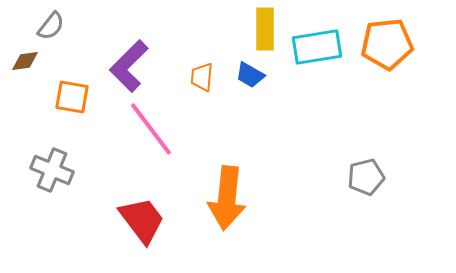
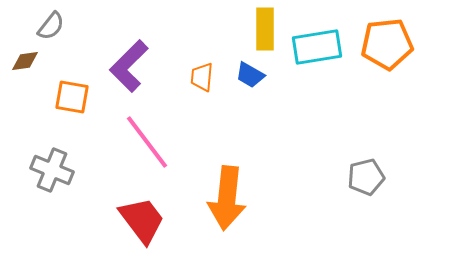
pink line: moved 4 px left, 13 px down
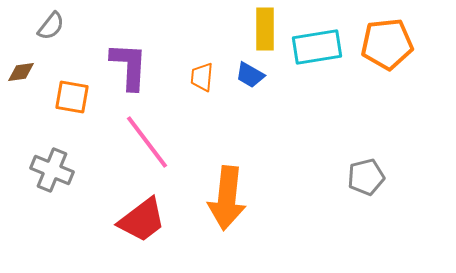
brown diamond: moved 4 px left, 11 px down
purple L-shape: rotated 138 degrees clockwise
red trapezoid: rotated 90 degrees clockwise
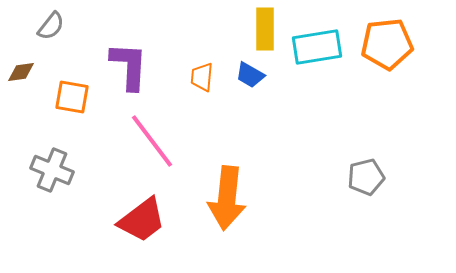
pink line: moved 5 px right, 1 px up
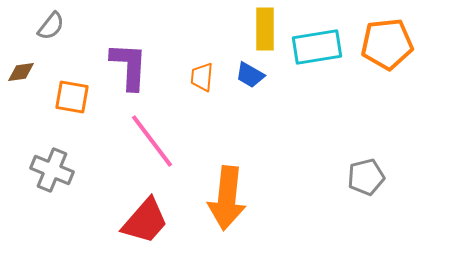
red trapezoid: moved 3 px right, 1 px down; rotated 12 degrees counterclockwise
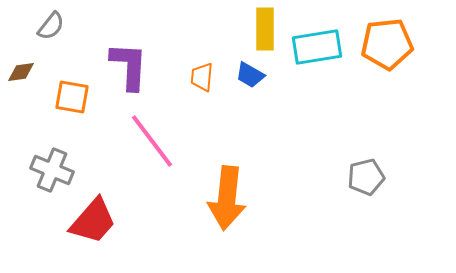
red trapezoid: moved 52 px left
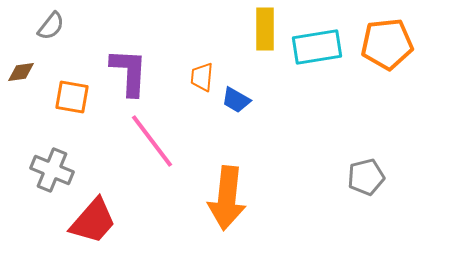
purple L-shape: moved 6 px down
blue trapezoid: moved 14 px left, 25 px down
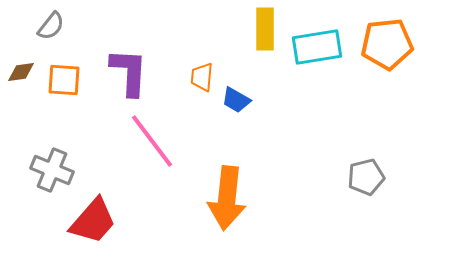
orange square: moved 8 px left, 17 px up; rotated 6 degrees counterclockwise
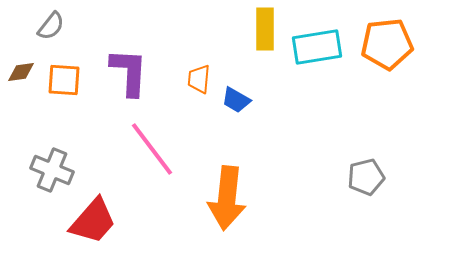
orange trapezoid: moved 3 px left, 2 px down
pink line: moved 8 px down
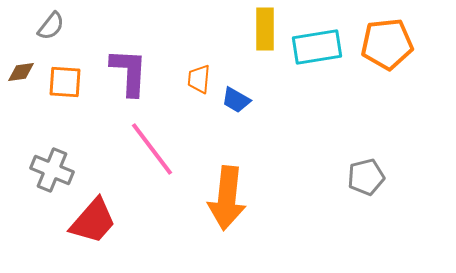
orange square: moved 1 px right, 2 px down
